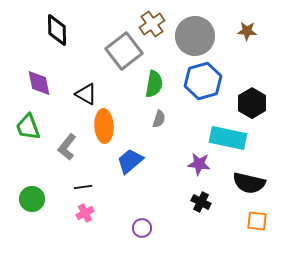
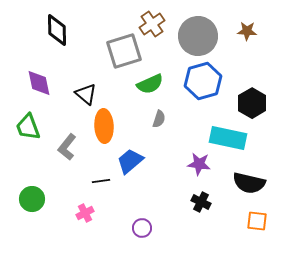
gray circle: moved 3 px right
gray square: rotated 21 degrees clockwise
green semicircle: moved 4 px left; rotated 56 degrees clockwise
black triangle: rotated 10 degrees clockwise
black line: moved 18 px right, 6 px up
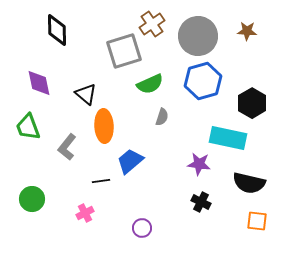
gray semicircle: moved 3 px right, 2 px up
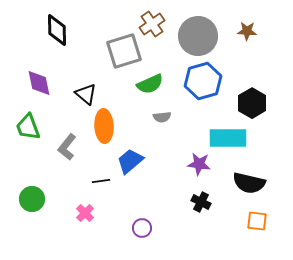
gray semicircle: rotated 66 degrees clockwise
cyan rectangle: rotated 12 degrees counterclockwise
pink cross: rotated 18 degrees counterclockwise
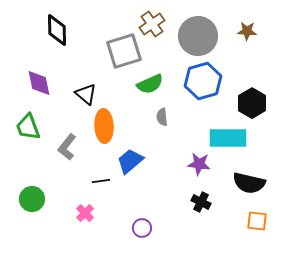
gray semicircle: rotated 90 degrees clockwise
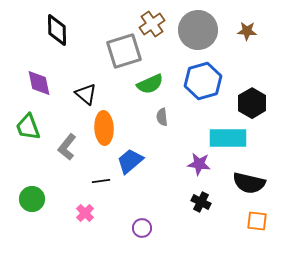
gray circle: moved 6 px up
orange ellipse: moved 2 px down
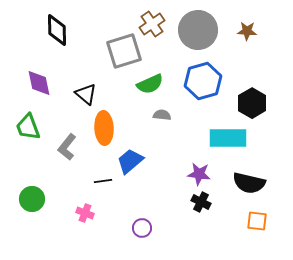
gray semicircle: moved 2 px up; rotated 102 degrees clockwise
purple star: moved 10 px down
black line: moved 2 px right
pink cross: rotated 24 degrees counterclockwise
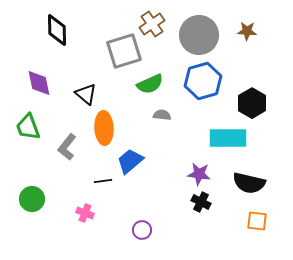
gray circle: moved 1 px right, 5 px down
purple circle: moved 2 px down
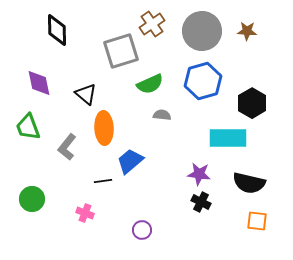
gray circle: moved 3 px right, 4 px up
gray square: moved 3 px left
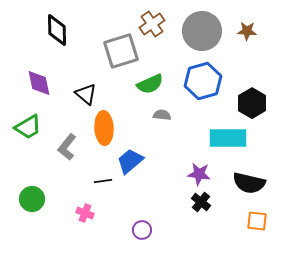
green trapezoid: rotated 100 degrees counterclockwise
black cross: rotated 12 degrees clockwise
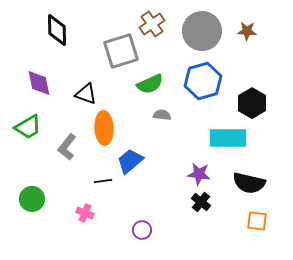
black triangle: rotated 20 degrees counterclockwise
